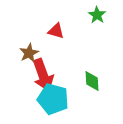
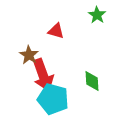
brown star: moved 2 px down; rotated 12 degrees counterclockwise
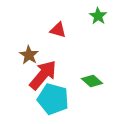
green star: moved 1 px right, 1 px down
red triangle: moved 2 px right, 1 px up
red arrow: rotated 120 degrees counterclockwise
green diamond: rotated 45 degrees counterclockwise
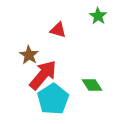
green diamond: moved 4 px down; rotated 15 degrees clockwise
cyan pentagon: rotated 24 degrees clockwise
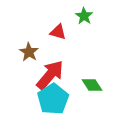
green star: moved 14 px left
red triangle: moved 2 px down
brown star: moved 3 px up
red arrow: moved 7 px right
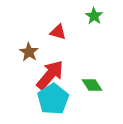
green star: moved 10 px right
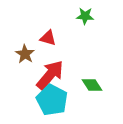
green star: moved 9 px left; rotated 30 degrees counterclockwise
red triangle: moved 10 px left, 6 px down
brown star: moved 4 px left, 2 px down
cyan pentagon: moved 1 px left, 1 px down; rotated 12 degrees counterclockwise
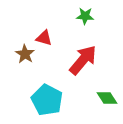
red triangle: moved 4 px left
red arrow: moved 33 px right, 15 px up
green diamond: moved 15 px right, 13 px down
cyan pentagon: moved 5 px left
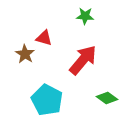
green diamond: rotated 20 degrees counterclockwise
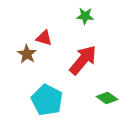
brown star: moved 2 px right
